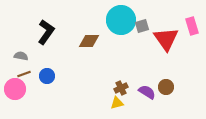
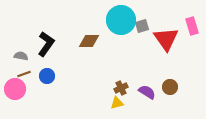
black L-shape: moved 12 px down
brown circle: moved 4 px right
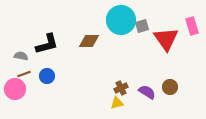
black L-shape: moved 1 px right; rotated 40 degrees clockwise
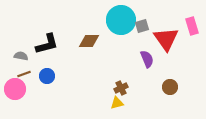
purple semicircle: moved 33 px up; rotated 36 degrees clockwise
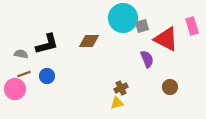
cyan circle: moved 2 px right, 2 px up
red triangle: rotated 28 degrees counterclockwise
gray semicircle: moved 2 px up
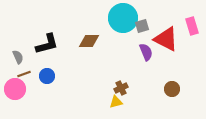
gray semicircle: moved 3 px left, 3 px down; rotated 56 degrees clockwise
purple semicircle: moved 1 px left, 7 px up
brown circle: moved 2 px right, 2 px down
yellow triangle: moved 1 px left, 1 px up
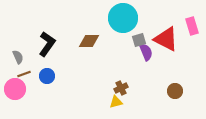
gray square: moved 3 px left, 14 px down
black L-shape: rotated 40 degrees counterclockwise
brown circle: moved 3 px right, 2 px down
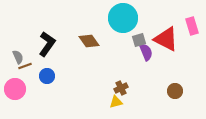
brown diamond: rotated 55 degrees clockwise
brown line: moved 1 px right, 8 px up
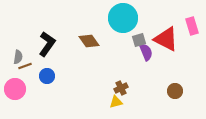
gray semicircle: rotated 32 degrees clockwise
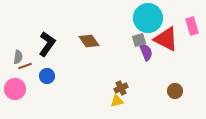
cyan circle: moved 25 px right
yellow triangle: moved 1 px right, 1 px up
